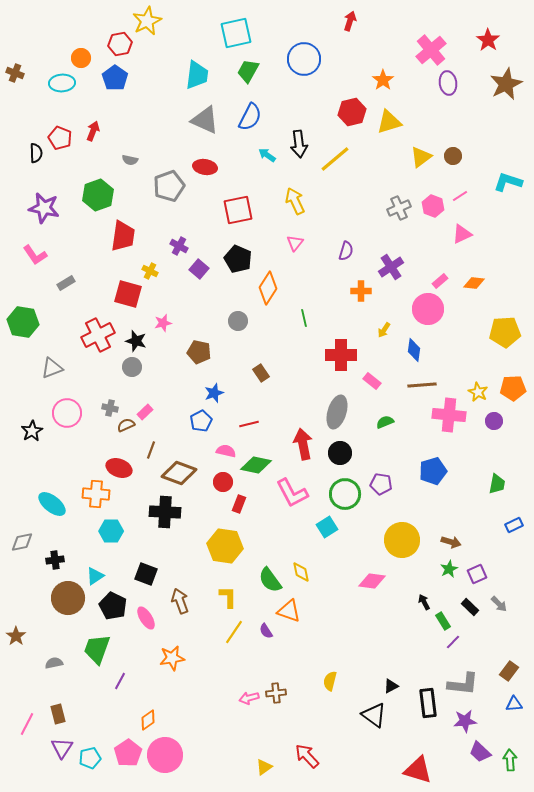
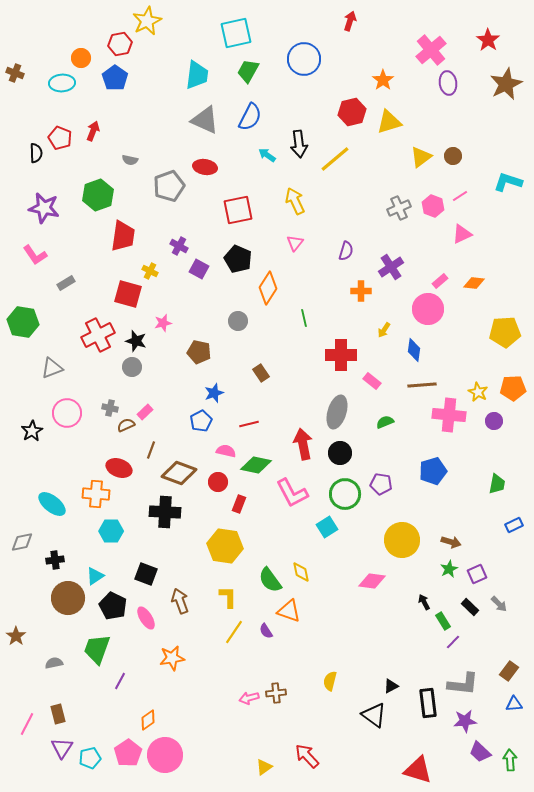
purple square at (199, 269): rotated 12 degrees counterclockwise
red circle at (223, 482): moved 5 px left
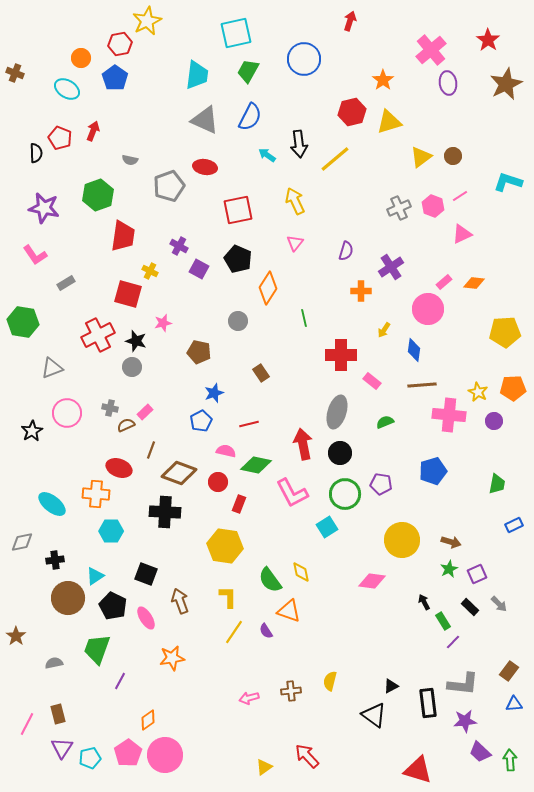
cyan ellipse at (62, 83): moved 5 px right, 6 px down; rotated 35 degrees clockwise
pink rectangle at (440, 281): moved 4 px right, 1 px down
brown cross at (276, 693): moved 15 px right, 2 px up
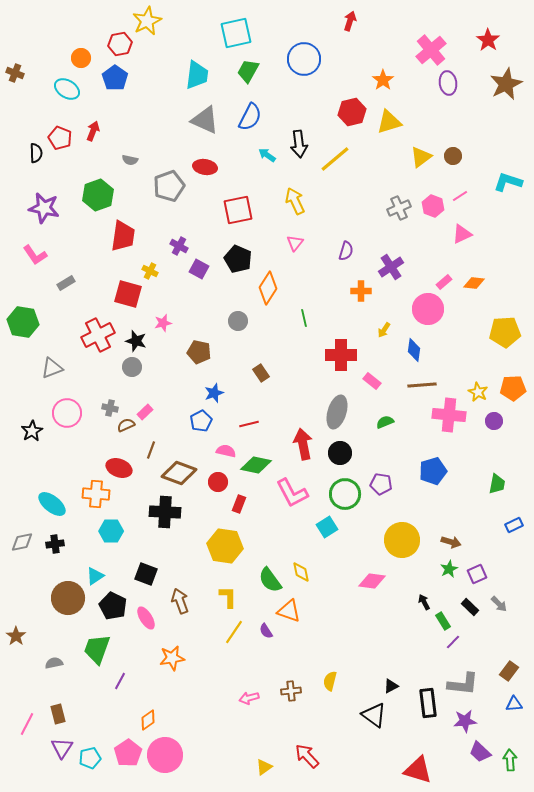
black cross at (55, 560): moved 16 px up
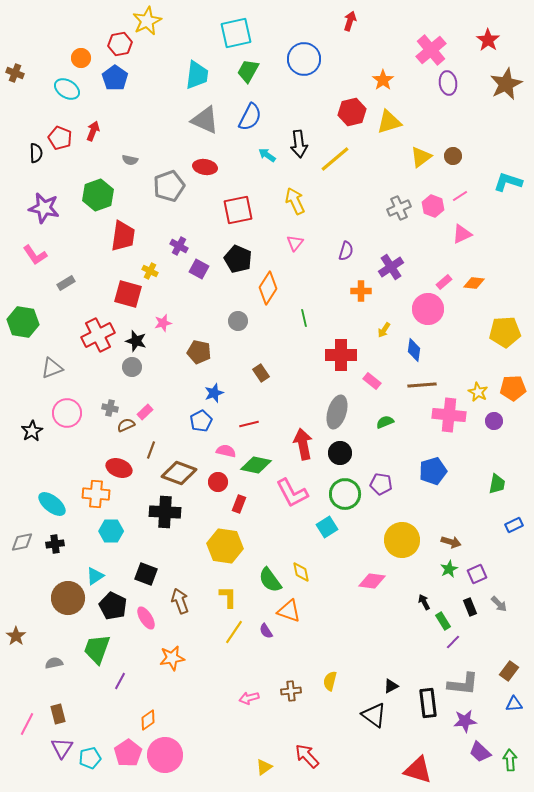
black rectangle at (470, 607): rotated 24 degrees clockwise
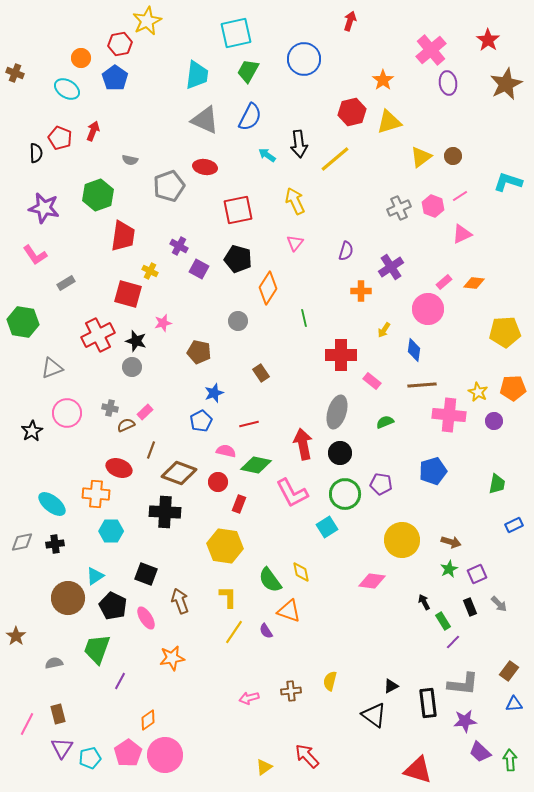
black pentagon at (238, 259): rotated 8 degrees counterclockwise
